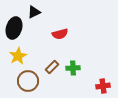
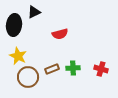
black ellipse: moved 3 px up; rotated 10 degrees counterclockwise
yellow star: rotated 18 degrees counterclockwise
brown rectangle: moved 2 px down; rotated 24 degrees clockwise
brown circle: moved 4 px up
red cross: moved 2 px left, 17 px up; rotated 24 degrees clockwise
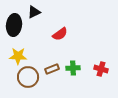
red semicircle: rotated 21 degrees counterclockwise
yellow star: rotated 24 degrees counterclockwise
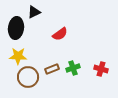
black ellipse: moved 2 px right, 3 px down
green cross: rotated 16 degrees counterclockwise
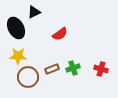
black ellipse: rotated 35 degrees counterclockwise
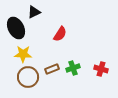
red semicircle: rotated 21 degrees counterclockwise
yellow star: moved 5 px right, 2 px up
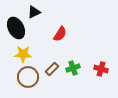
brown rectangle: rotated 24 degrees counterclockwise
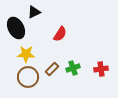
yellow star: moved 3 px right
red cross: rotated 24 degrees counterclockwise
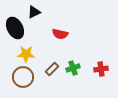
black ellipse: moved 1 px left
red semicircle: rotated 70 degrees clockwise
brown circle: moved 5 px left
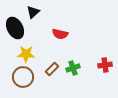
black triangle: moved 1 px left; rotated 16 degrees counterclockwise
red cross: moved 4 px right, 4 px up
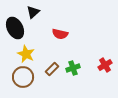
yellow star: rotated 24 degrees clockwise
red cross: rotated 24 degrees counterclockwise
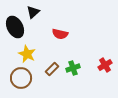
black ellipse: moved 1 px up
yellow star: moved 1 px right
brown circle: moved 2 px left, 1 px down
